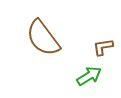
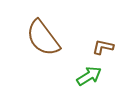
brown L-shape: rotated 20 degrees clockwise
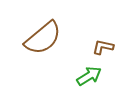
brown semicircle: rotated 93 degrees counterclockwise
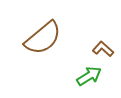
brown L-shape: moved 2 px down; rotated 30 degrees clockwise
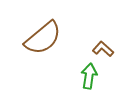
green arrow: rotated 50 degrees counterclockwise
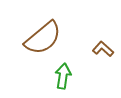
green arrow: moved 26 px left
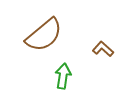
brown semicircle: moved 1 px right, 3 px up
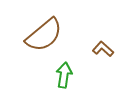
green arrow: moved 1 px right, 1 px up
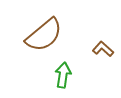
green arrow: moved 1 px left
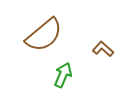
green arrow: rotated 15 degrees clockwise
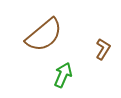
brown L-shape: rotated 80 degrees clockwise
